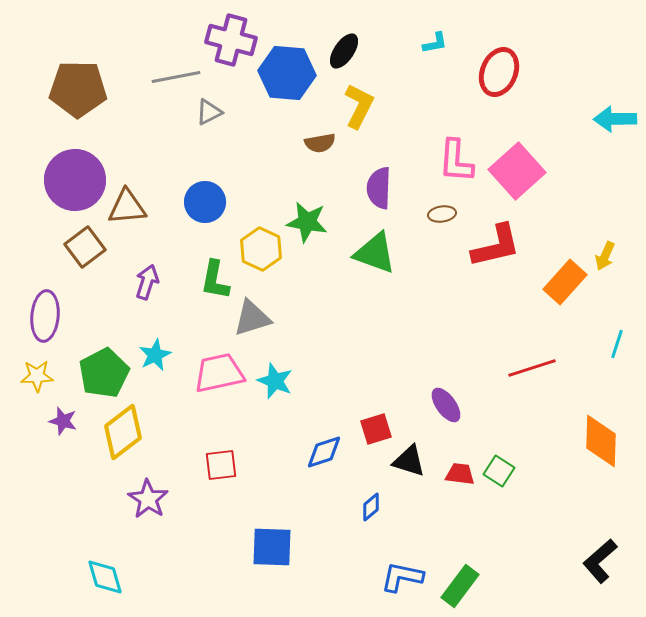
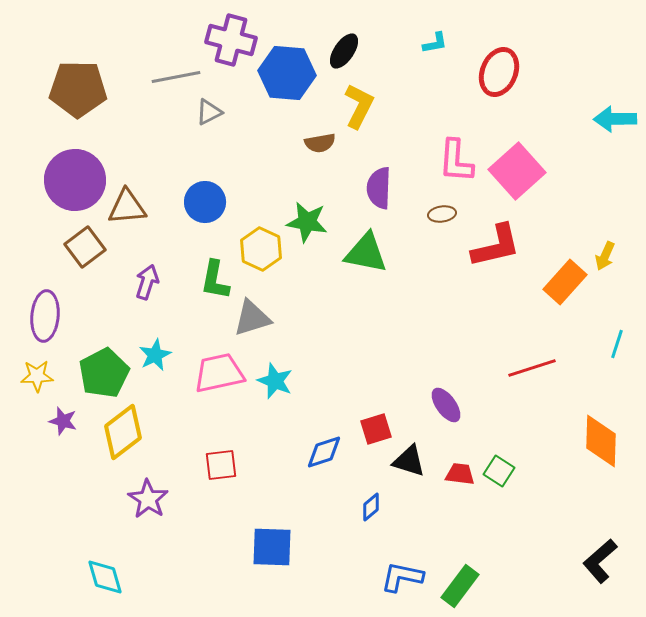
green triangle at (375, 253): moved 9 px left; rotated 9 degrees counterclockwise
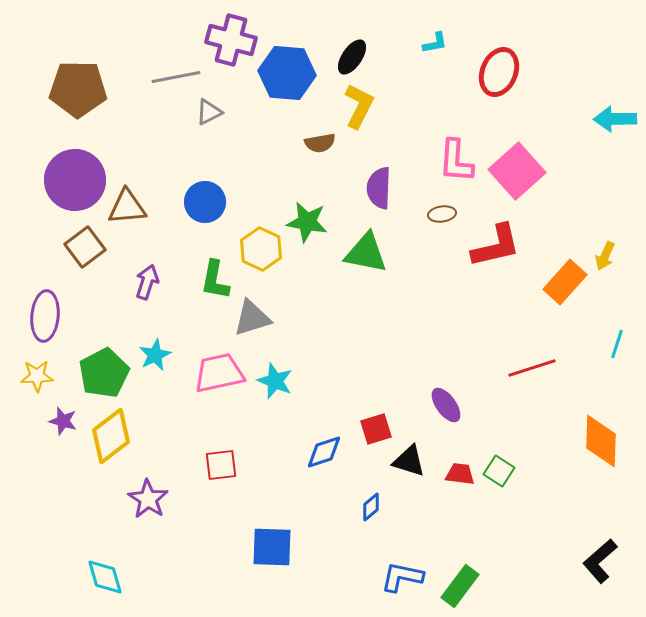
black ellipse at (344, 51): moved 8 px right, 6 px down
yellow diamond at (123, 432): moved 12 px left, 4 px down
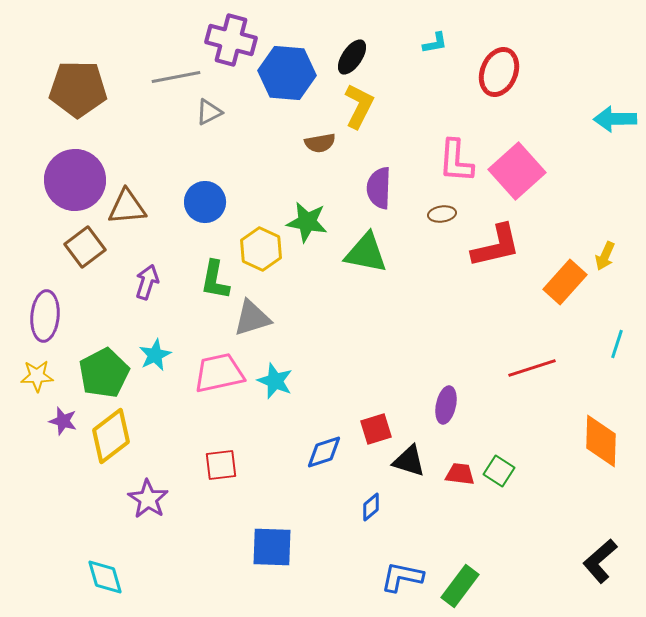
purple ellipse at (446, 405): rotated 48 degrees clockwise
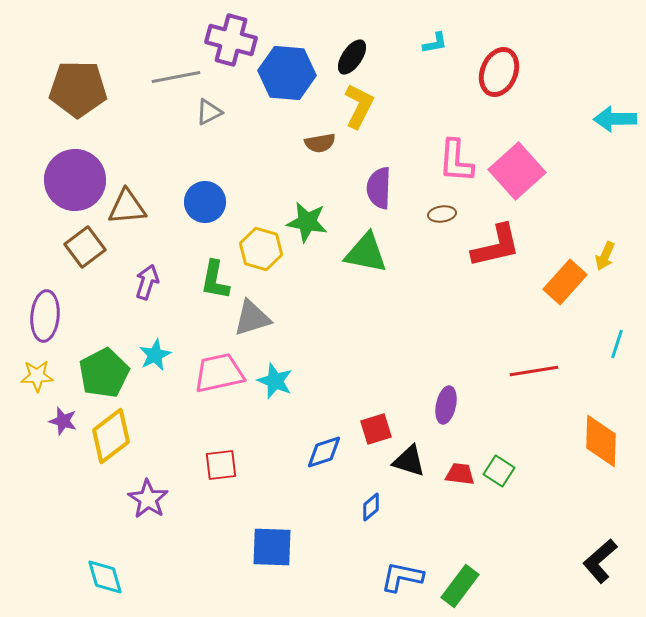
yellow hexagon at (261, 249): rotated 9 degrees counterclockwise
red line at (532, 368): moved 2 px right, 3 px down; rotated 9 degrees clockwise
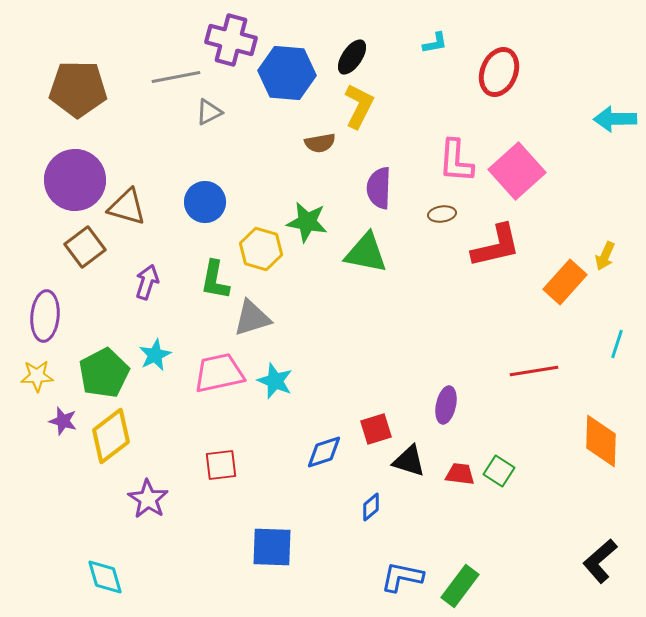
brown triangle at (127, 207): rotated 21 degrees clockwise
